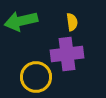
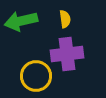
yellow semicircle: moved 7 px left, 3 px up
yellow circle: moved 1 px up
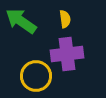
green arrow: rotated 48 degrees clockwise
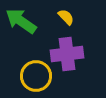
yellow semicircle: moved 1 px right, 2 px up; rotated 36 degrees counterclockwise
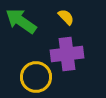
yellow circle: moved 1 px down
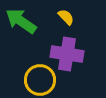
purple cross: rotated 16 degrees clockwise
yellow circle: moved 4 px right, 3 px down
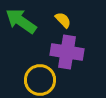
yellow semicircle: moved 3 px left, 3 px down
purple cross: moved 2 px up
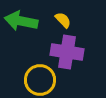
green arrow: rotated 24 degrees counterclockwise
